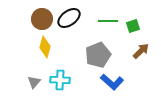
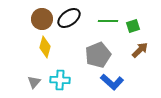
brown arrow: moved 1 px left, 1 px up
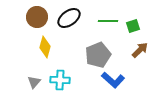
brown circle: moved 5 px left, 2 px up
blue L-shape: moved 1 px right, 2 px up
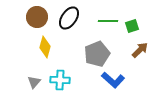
black ellipse: rotated 20 degrees counterclockwise
green square: moved 1 px left
gray pentagon: moved 1 px left, 1 px up
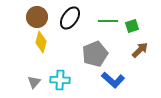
black ellipse: moved 1 px right
yellow diamond: moved 4 px left, 5 px up
gray pentagon: moved 2 px left
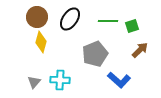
black ellipse: moved 1 px down
blue L-shape: moved 6 px right
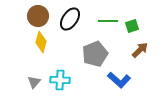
brown circle: moved 1 px right, 1 px up
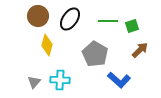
yellow diamond: moved 6 px right, 3 px down
gray pentagon: rotated 20 degrees counterclockwise
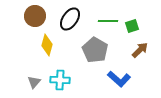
brown circle: moved 3 px left
gray pentagon: moved 4 px up
blue L-shape: moved 1 px up
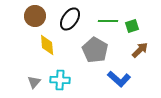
yellow diamond: rotated 20 degrees counterclockwise
